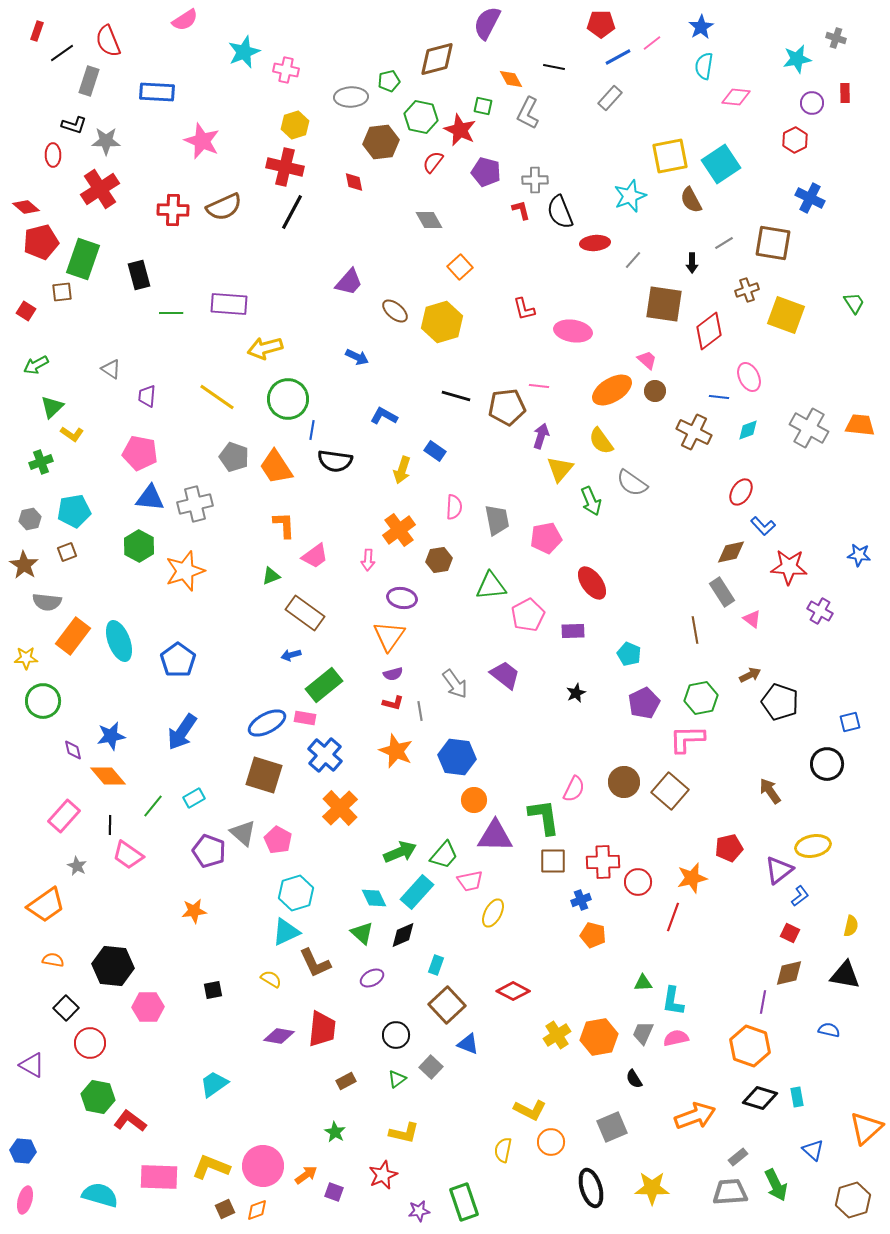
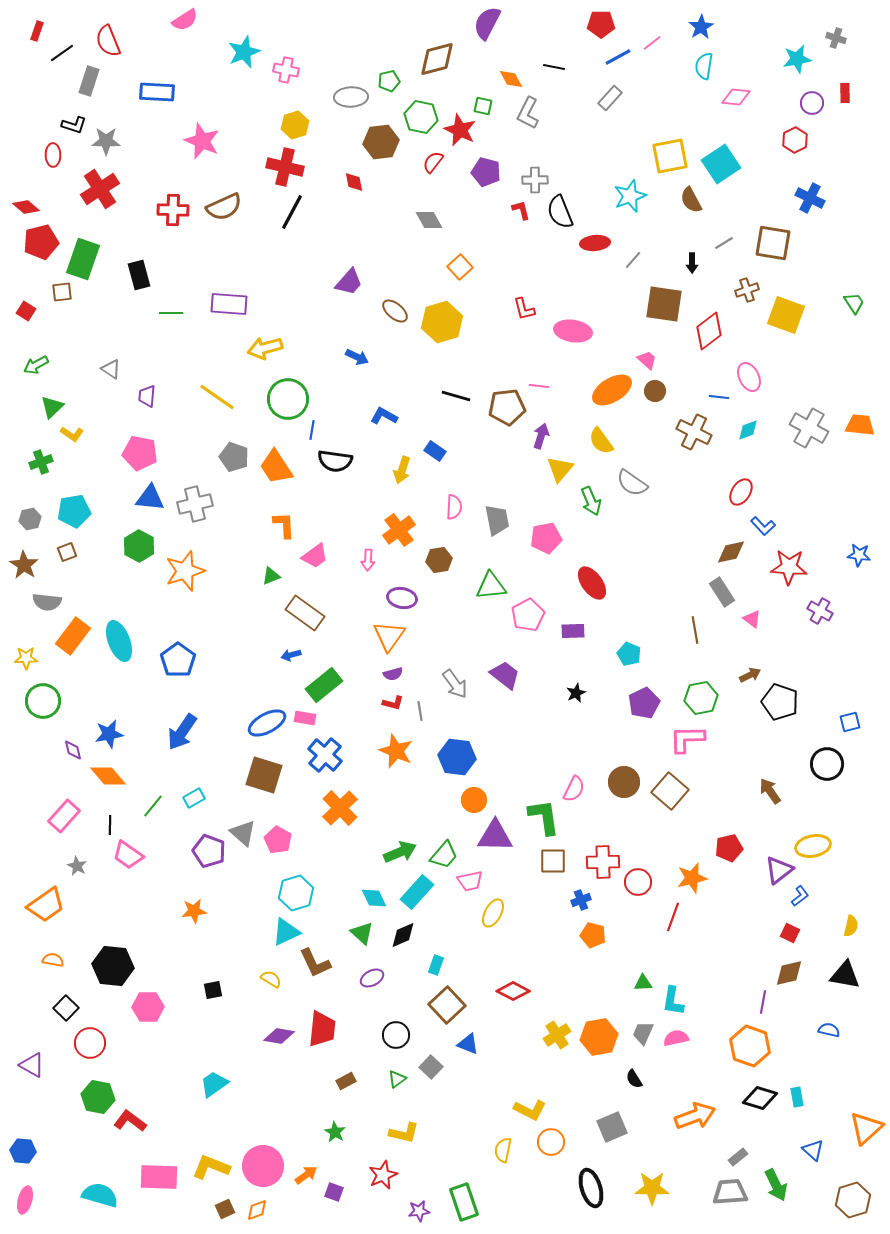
blue star at (111, 736): moved 2 px left, 2 px up
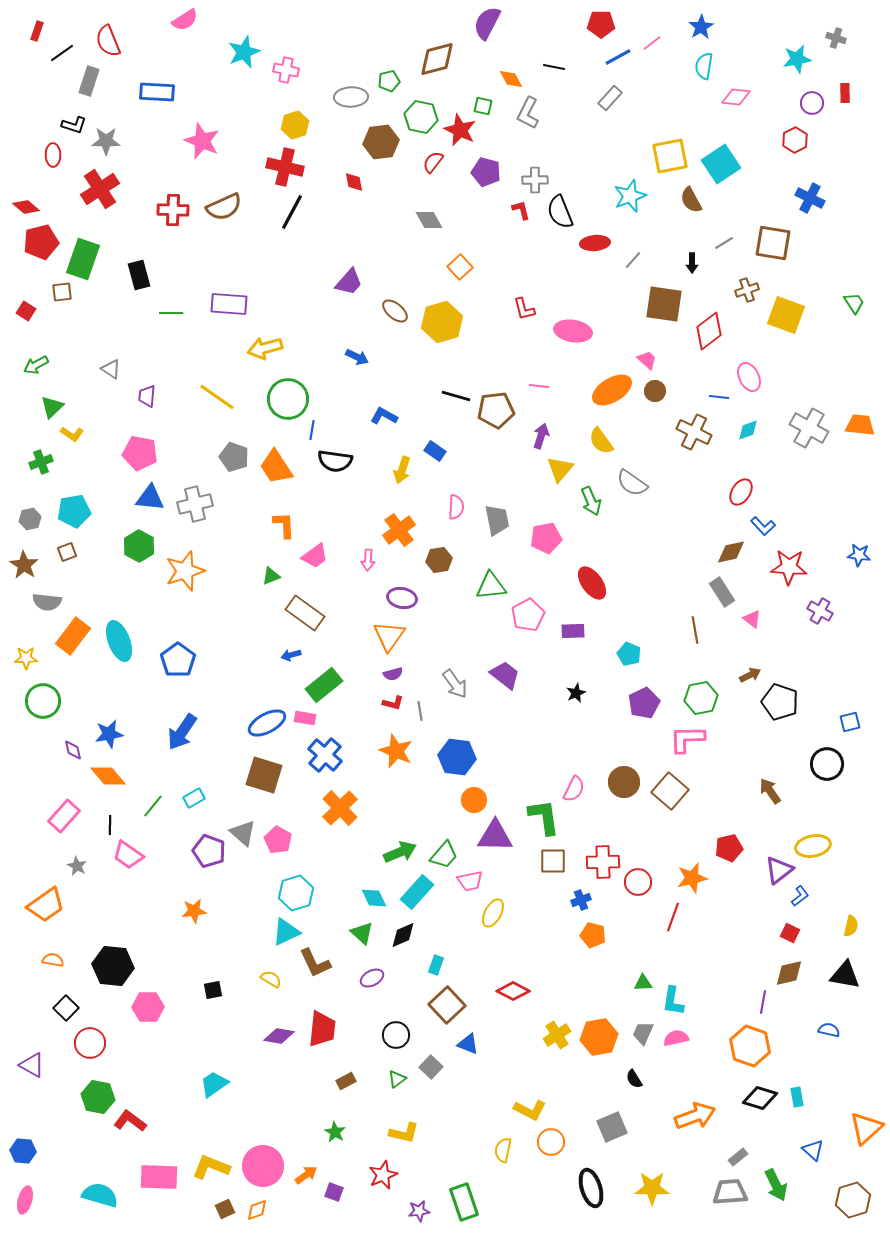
brown pentagon at (507, 407): moved 11 px left, 3 px down
pink semicircle at (454, 507): moved 2 px right
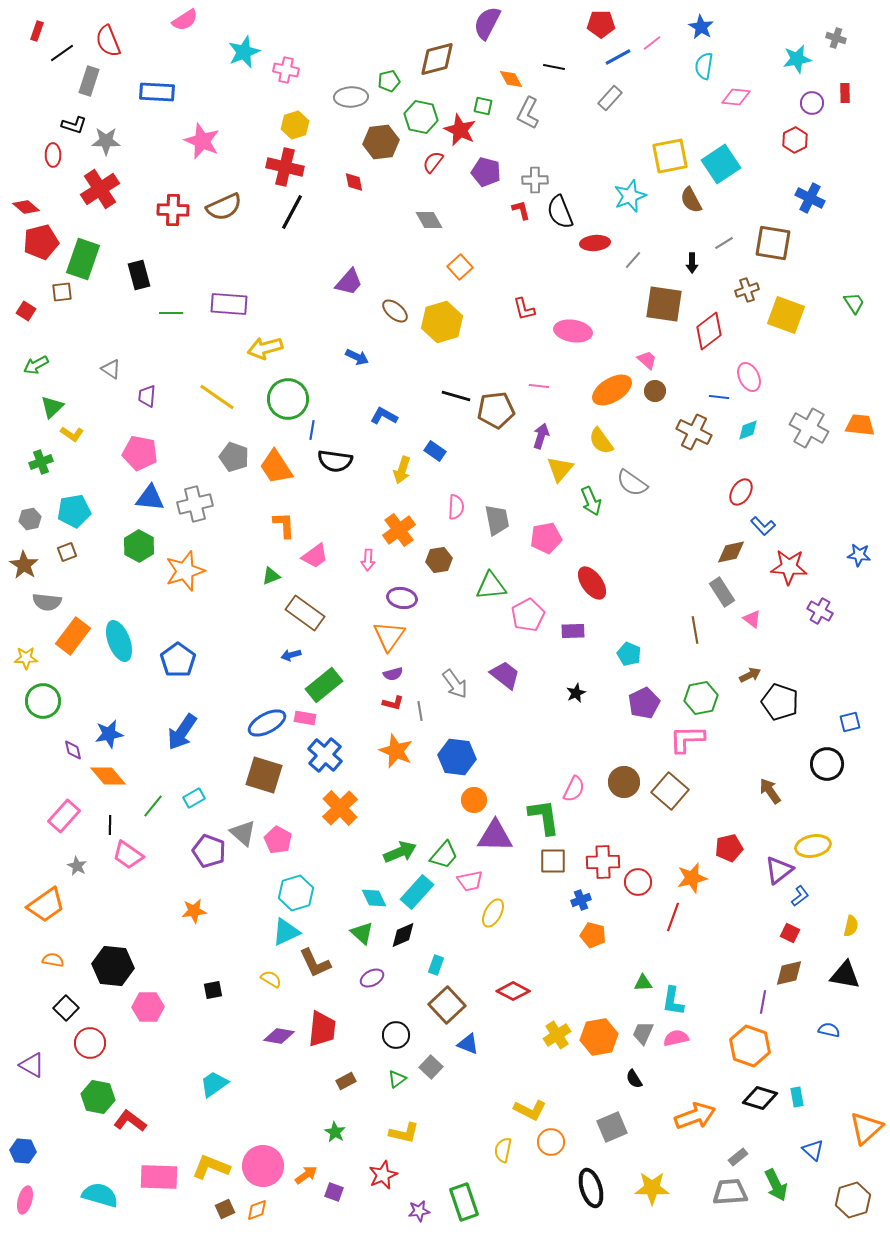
blue star at (701, 27): rotated 10 degrees counterclockwise
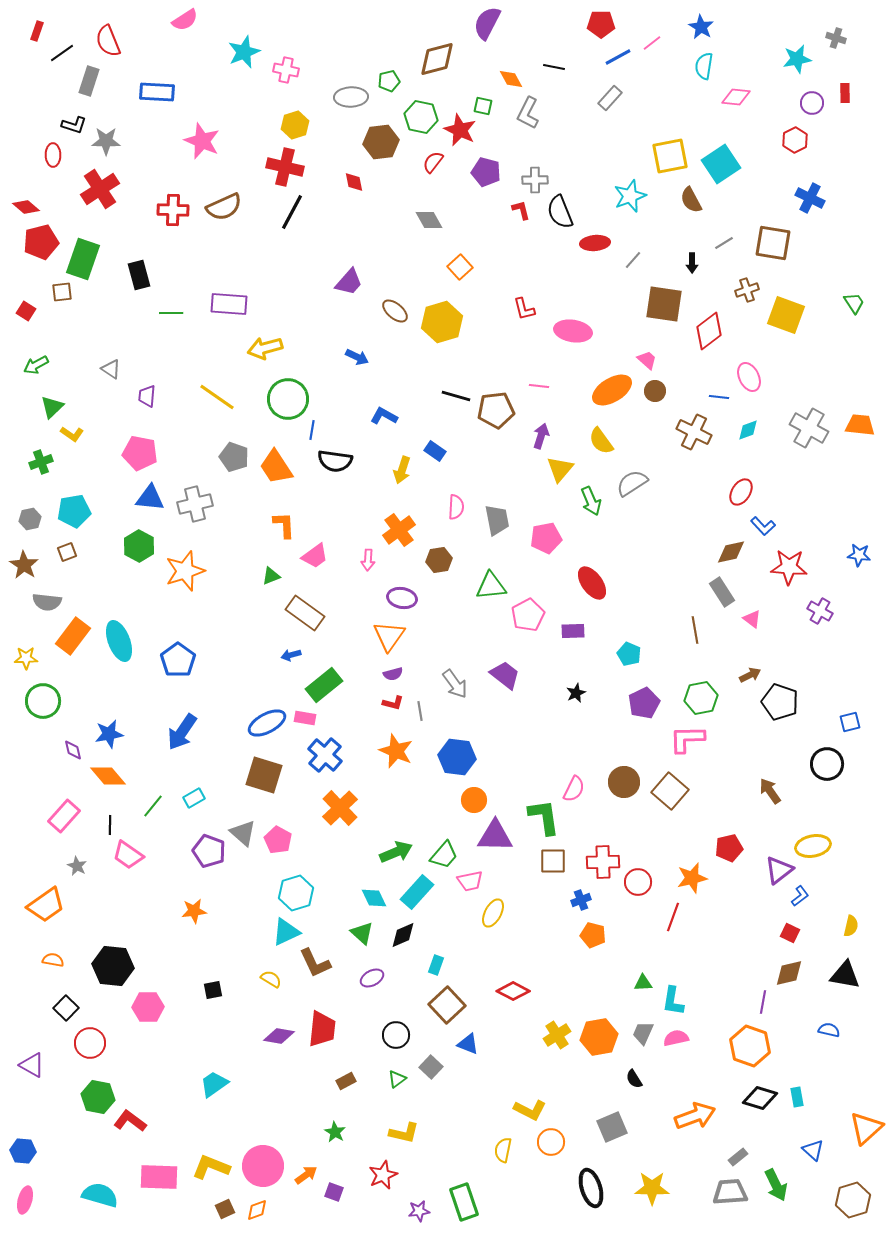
gray semicircle at (632, 483): rotated 112 degrees clockwise
green arrow at (400, 852): moved 4 px left
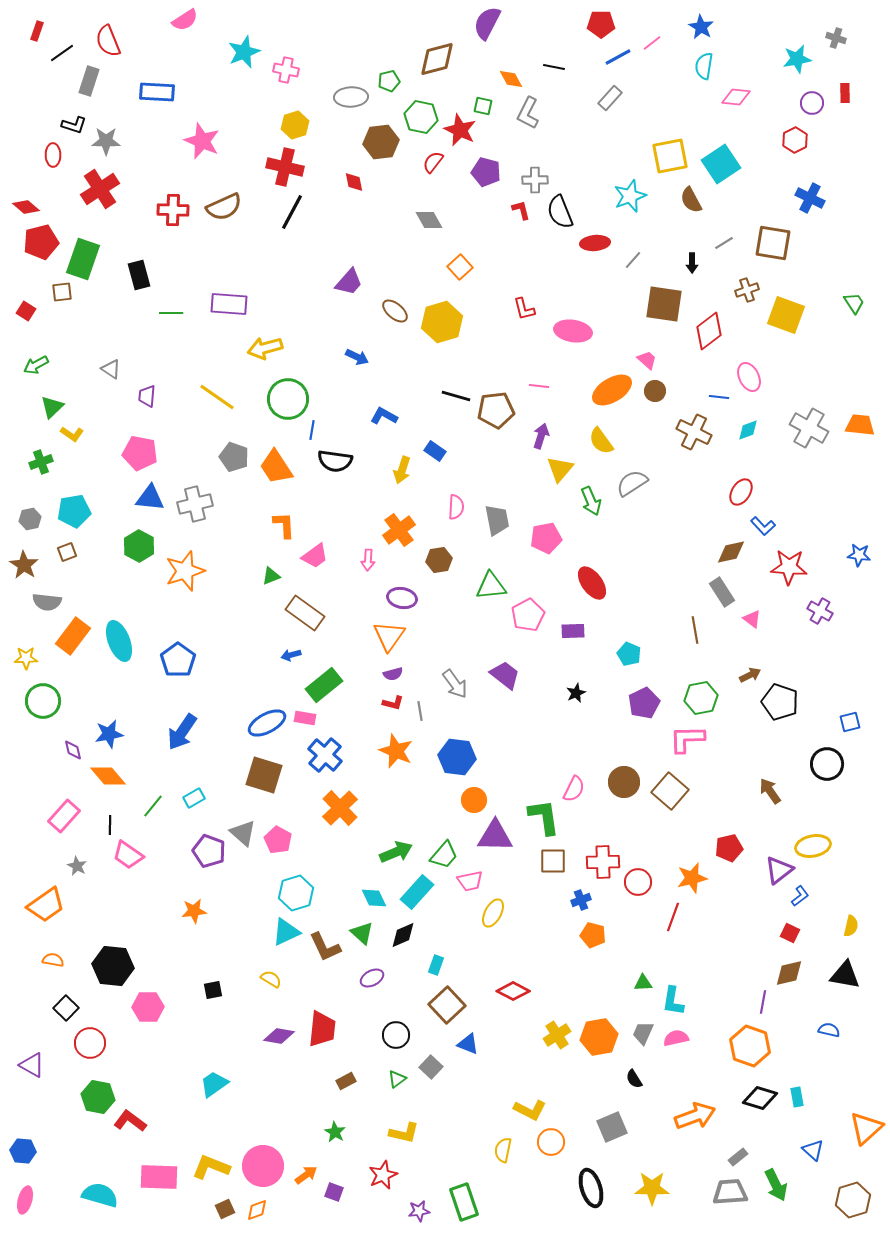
brown L-shape at (315, 963): moved 10 px right, 16 px up
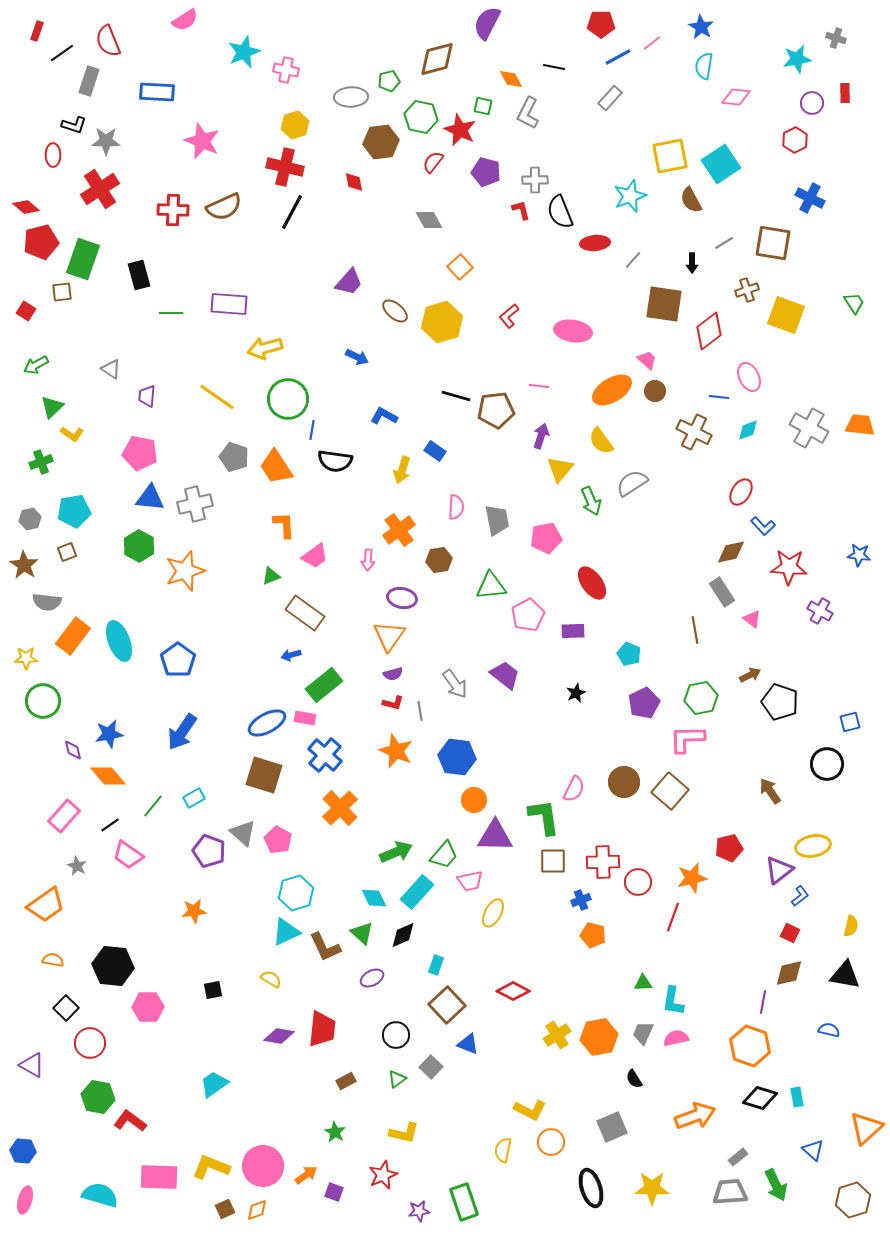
red L-shape at (524, 309): moved 15 px left, 7 px down; rotated 65 degrees clockwise
black line at (110, 825): rotated 54 degrees clockwise
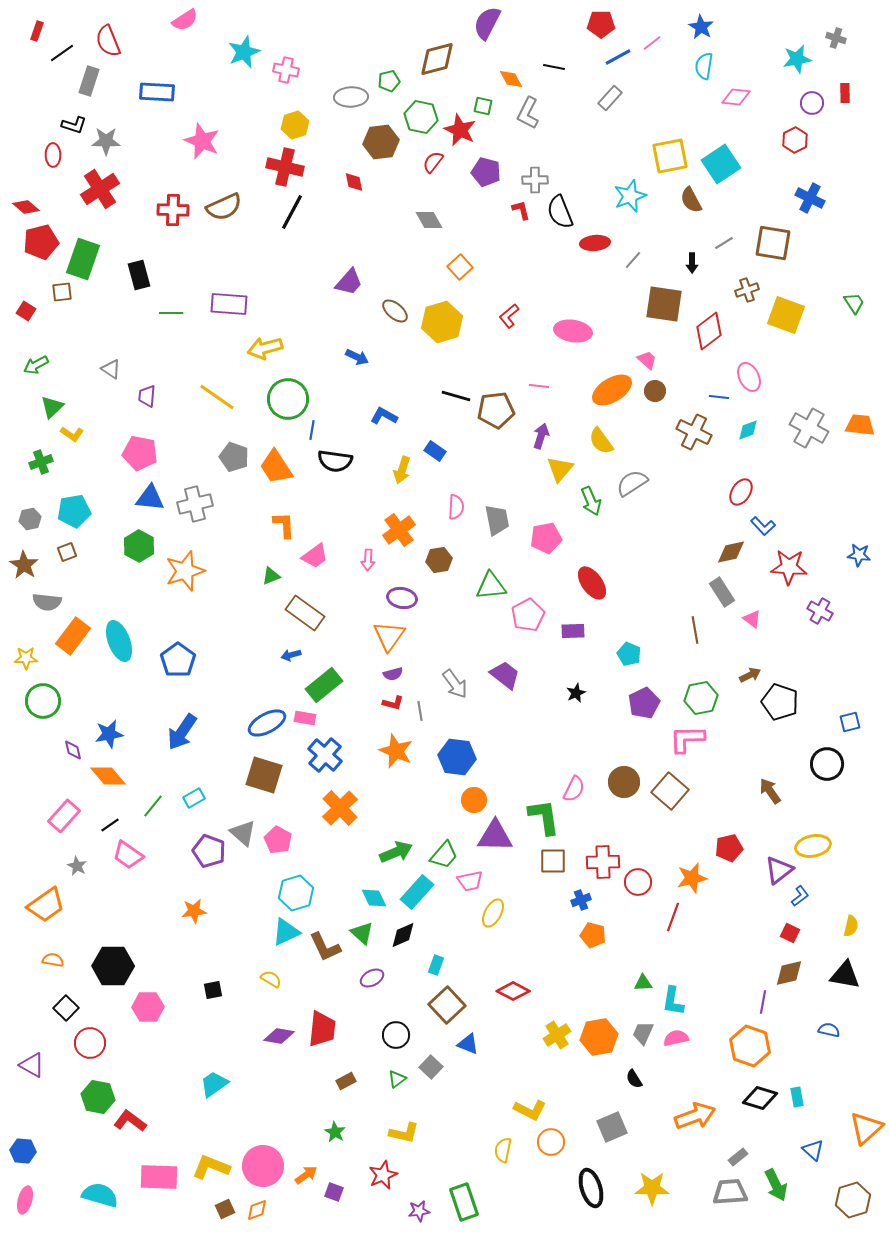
black hexagon at (113, 966): rotated 6 degrees counterclockwise
